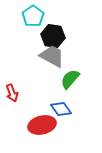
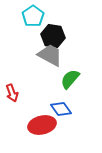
gray trapezoid: moved 2 px left, 1 px up
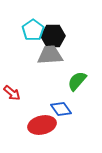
cyan pentagon: moved 14 px down
black hexagon: rotated 10 degrees counterclockwise
gray trapezoid: rotated 32 degrees counterclockwise
green semicircle: moved 7 px right, 2 px down
red arrow: rotated 30 degrees counterclockwise
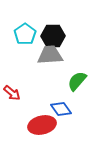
cyan pentagon: moved 8 px left, 4 px down
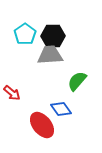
red ellipse: rotated 64 degrees clockwise
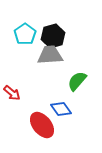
black hexagon: rotated 15 degrees counterclockwise
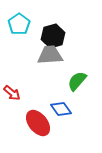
cyan pentagon: moved 6 px left, 10 px up
red ellipse: moved 4 px left, 2 px up
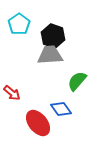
black hexagon: rotated 25 degrees counterclockwise
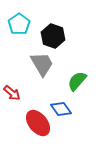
gray trapezoid: moved 8 px left, 9 px down; rotated 64 degrees clockwise
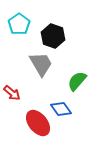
gray trapezoid: moved 1 px left
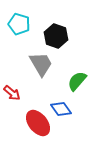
cyan pentagon: rotated 20 degrees counterclockwise
black hexagon: moved 3 px right
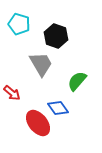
blue diamond: moved 3 px left, 1 px up
